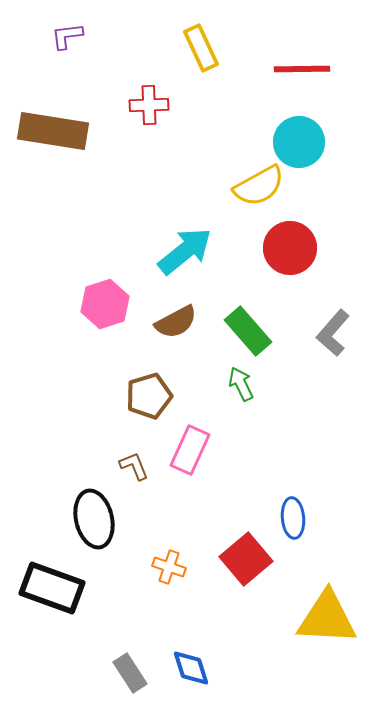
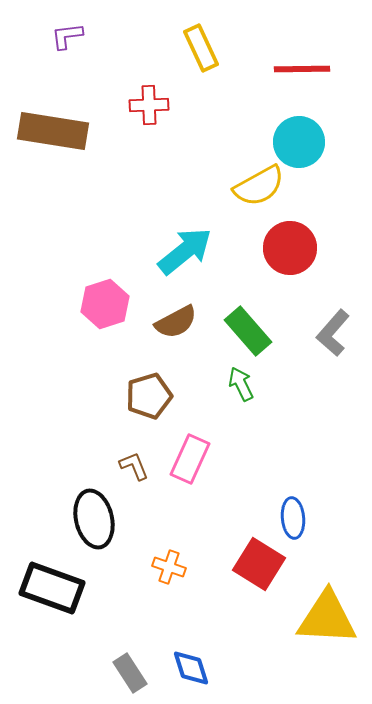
pink rectangle: moved 9 px down
red square: moved 13 px right, 5 px down; rotated 18 degrees counterclockwise
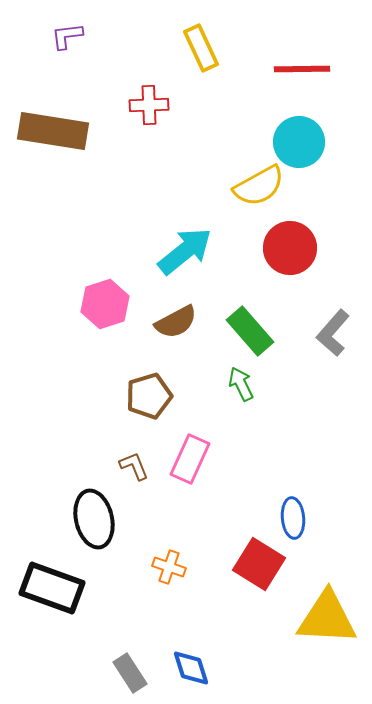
green rectangle: moved 2 px right
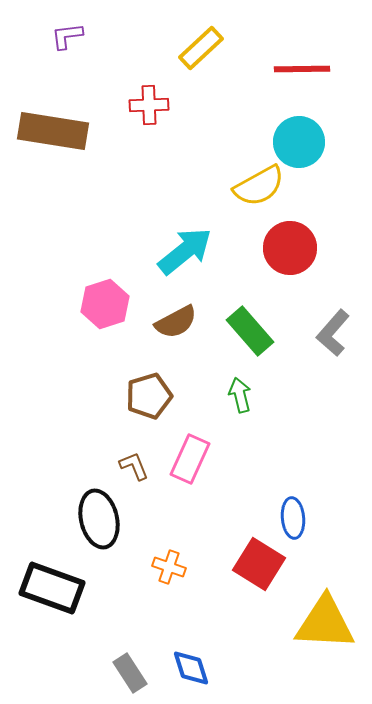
yellow rectangle: rotated 72 degrees clockwise
green arrow: moved 1 px left, 11 px down; rotated 12 degrees clockwise
black ellipse: moved 5 px right
yellow triangle: moved 2 px left, 5 px down
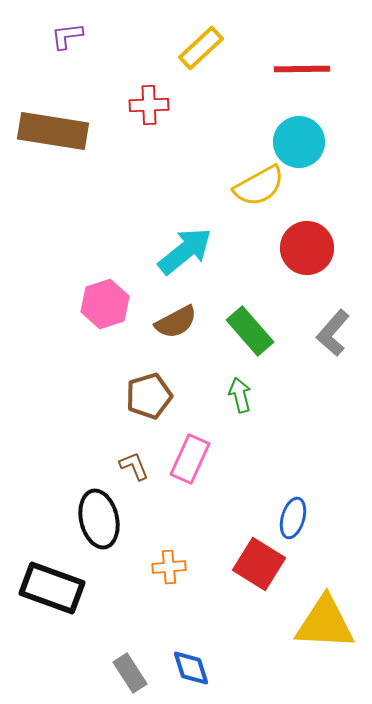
red circle: moved 17 px right
blue ellipse: rotated 21 degrees clockwise
orange cross: rotated 24 degrees counterclockwise
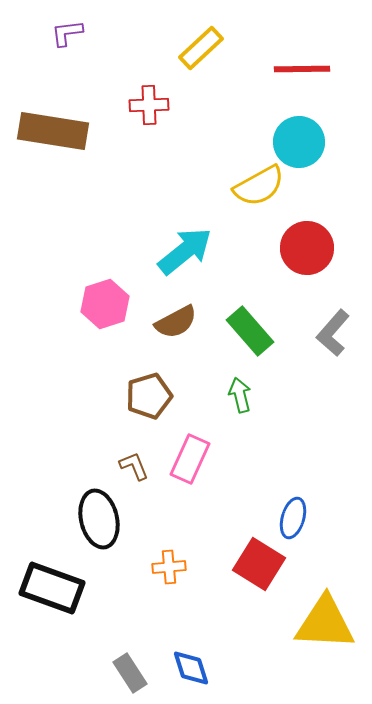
purple L-shape: moved 3 px up
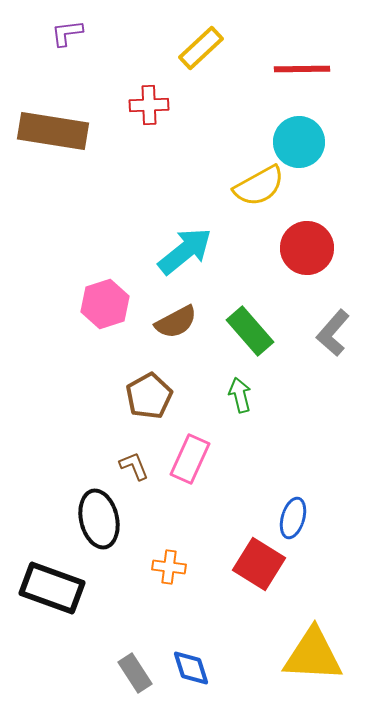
brown pentagon: rotated 12 degrees counterclockwise
orange cross: rotated 12 degrees clockwise
yellow triangle: moved 12 px left, 32 px down
gray rectangle: moved 5 px right
